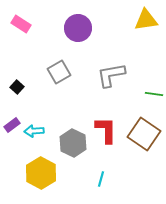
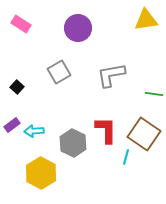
cyan line: moved 25 px right, 22 px up
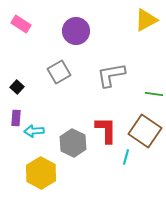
yellow triangle: rotated 20 degrees counterclockwise
purple circle: moved 2 px left, 3 px down
purple rectangle: moved 4 px right, 7 px up; rotated 49 degrees counterclockwise
brown square: moved 1 px right, 3 px up
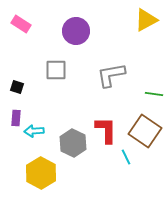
gray square: moved 3 px left, 2 px up; rotated 30 degrees clockwise
black square: rotated 24 degrees counterclockwise
cyan line: rotated 42 degrees counterclockwise
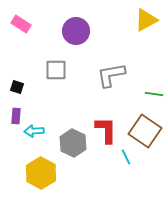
purple rectangle: moved 2 px up
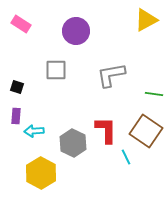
brown square: moved 1 px right
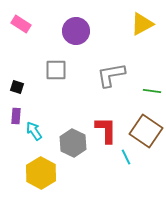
yellow triangle: moved 4 px left, 4 px down
green line: moved 2 px left, 3 px up
cyan arrow: rotated 60 degrees clockwise
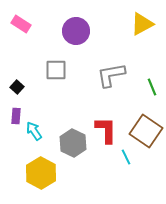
black square: rotated 24 degrees clockwise
green line: moved 4 px up; rotated 60 degrees clockwise
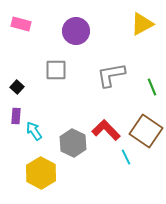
pink rectangle: rotated 18 degrees counterclockwise
red L-shape: rotated 44 degrees counterclockwise
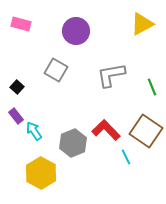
gray square: rotated 30 degrees clockwise
purple rectangle: rotated 42 degrees counterclockwise
gray hexagon: rotated 12 degrees clockwise
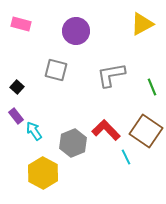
gray square: rotated 15 degrees counterclockwise
yellow hexagon: moved 2 px right
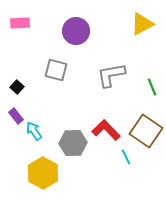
pink rectangle: moved 1 px left, 1 px up; rotated 18 degrees counterclockwise
gray hexagon: rotated 20 degrees clockwise
